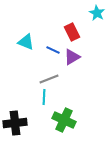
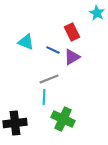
green cross: moved 1 px left, 1 px up
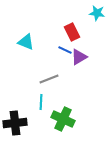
cyan star: rotated 21 degrees counterclockwise
blue line: moved 12 px right
purple triangle: moved 7 px right
cyan line: moved 3 px left, 5 px down
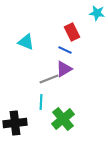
purple triangle: moved 15 px left, 12 px down
green cross: rotated 25 degrees clockwise
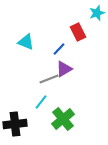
cyan star: rotated 28 degrees counterclockwise
red rectangle: moved 6 px right
blue line: moved 6 px left, 1 px up; rotated 72 degrees counterclockwise
cyan line: rotated 35 degrees clockwise
black cross: moved 1 px down
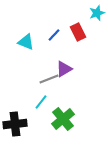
blue line: moved 5 px left, 14 px up
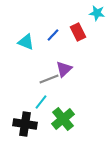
cyan star: rotated 28 degrees clockwise
blue line: moved 1 px left
purple triangle: rotated 12 degrees counterclockwise
black cross: moved 10 px right; rotated 15 degrees clockwise
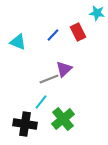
cyan triangle: moved 8 px left
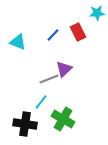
cyan star: rotated 14 degrees counterclockwise
green cross: rotated 20 degrees counterclockwise
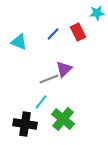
blue line: moved 1 px up
cyan triangle: moved 1 px right
green cross: rotated 10 degrees clockwise
